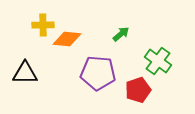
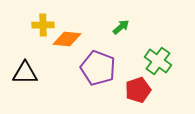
green arrow: moved 7 px up
purple pentagon: moved 5 px up; rotated 16 degrees clockwise
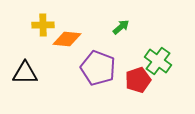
red pentagon: moved 10 px up
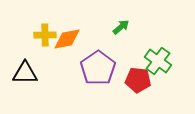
yellow cross: moved 2 px right, 10 px down
orange diamond: rotated 16 degrees counterclockwise
purple pentagon: rotated 16 degrees clockwise
red pentagon: rotated 25 degrees clockwise
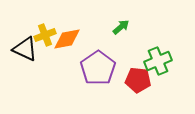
yellow cross: rotated 20 degrees counterclockwise
green cross: rotated 32 degrees clockwise
black triangle: moved 24 px up; rotated 24 degrees clockwise
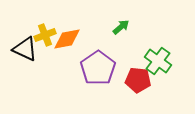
green cross: rotated 32 degrees counterclockwise
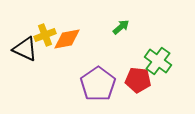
purple pentagon: moved 16 px down
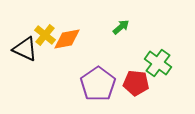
yellow cross: rotated 30 degrees counterclockwise
green cross: moved 2 px down
red pentagon: moved 2 px left, 3 px down
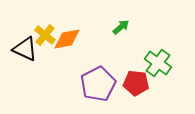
purple pentagon: rotated 8 degrees clockwise
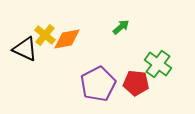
green cross: moved 1 px down
